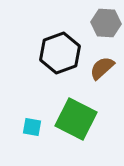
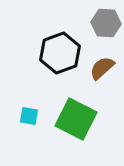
cyan square: moved 3 px left, 11 px up
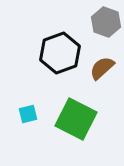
gray hexagon: moved 1 px up; rotated 16 degrees clockwise
cyan square: moved 1 px left, 2 px up; rotated 24 degrees counterclockwise
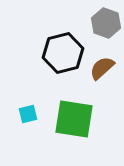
gray hexagon: moved 1 px down
black hexagon: moved 3 px right; rotated 6 degrees clockwise
green square: moved 2 px left; rotated 18 degrees counterclockwise
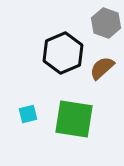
black hexagon: rotated 9 degrees counterclockwise
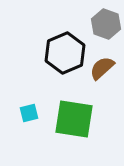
gray hexagon: moved 1 px down
black hexagon: moved 2 px right
cyan square: moved 1 px right, 1 px up
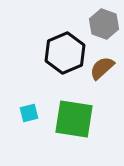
gray hexagon: moved 2 px left
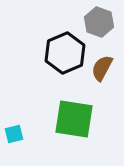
gray hexagon: moved 5 px left, 2 px up
brown semicircle: rotated 20 degrees counterclockwise
cyan square: moved 15 px left, 21 px down
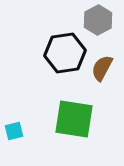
gray hexagon: moved 1 px left, 2 px up; rotated 12 degrees clockwise
black hexagon: rotated 15 degrees clockwise
cyan square: moved 3 px up
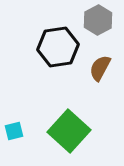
black hexagon: moved 7 px left, 6 px up
brown semicircle: moved 2 px left
green square: moved 5 px left, 12 px down; rotated 33 degrees clockwise
